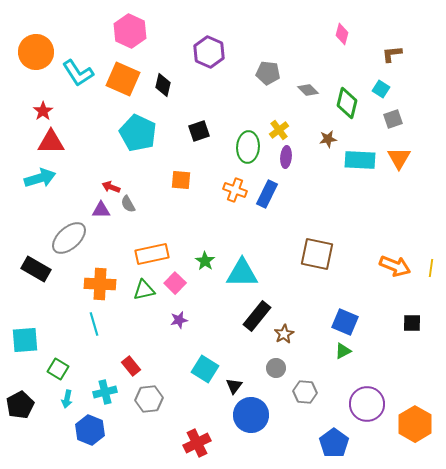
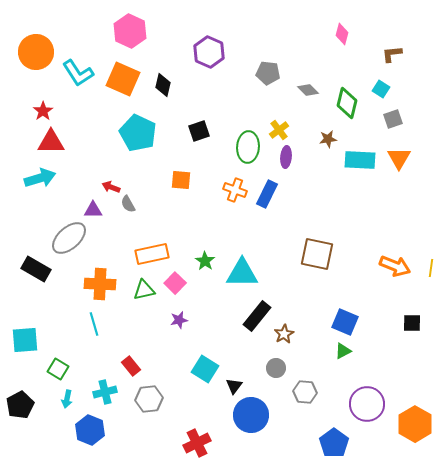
purple triangle at (101, 210): moved 8 px left
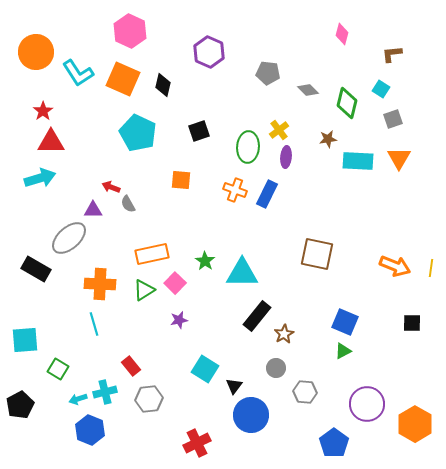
cyan rectangle at (360, 160): moved 2 px left, 1 px down
green triangle at (144, 290): rotated 20 degrees counterclockwise
cyan arrow at (67, 399): moved 11 px right; rotated 60 degrees clockwise
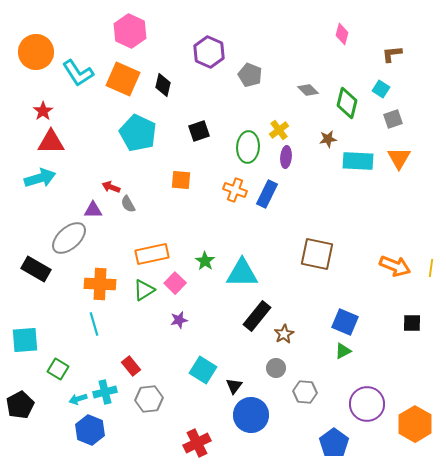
gray pentagon at (268, 73): moved 18 px left, 2 px down; rotated 15 degrees clockwise
cyan square at (205, 369): moved 2 px left, 1 px down
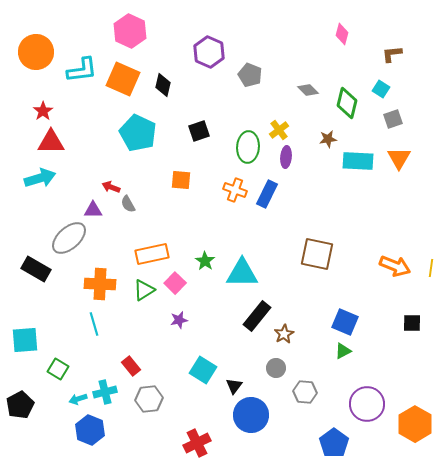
cyan L-shape at (78, 73): moved 4 px right, 3 px up; rotated 64 degrees counterclockwise
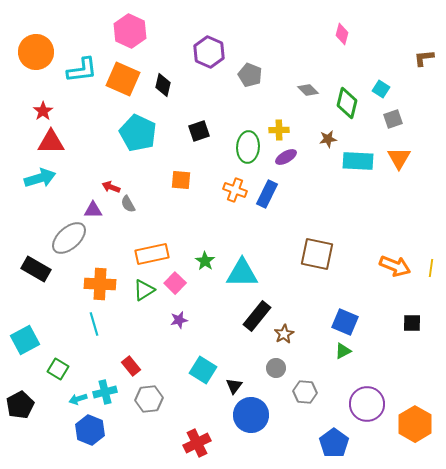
brown L-shape at (392, 54): moved 32 px right, 4 px down
yellow cross at (279, 130): rotated 36 degrees clockwise
purple ellipse at (286, 157): rotated 55 degrees clockwise
cyan square at (25, 340): rotated 24 degrees counterclockwise
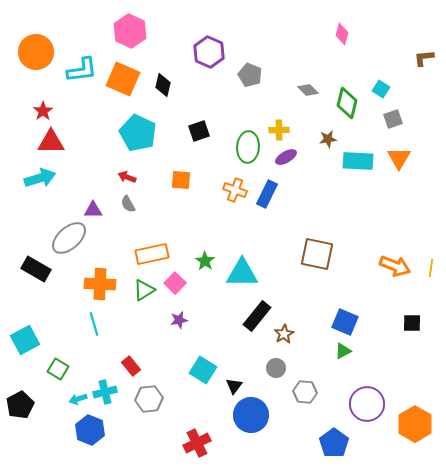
red arrow at (111, 187): moved 16 px right, 10 px up
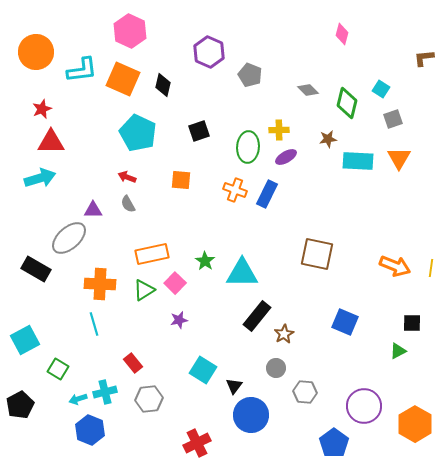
red star at (43, 111): moved 1 px left, 2 px up; rotated 12 degrees clockwise
green triangle at (343, 351): moved 55 px right
red rectangle at (131, 366): moved 2 px right, 3 px up
purple circle at (367, 404): moved 3 px left, 2 px down
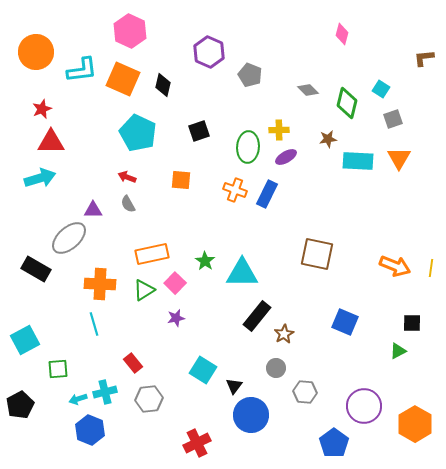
purple star at (179, 320): moved 3 px left, 2 px up
green square at (58, 369): rotated 35 degrees counterclockwise
